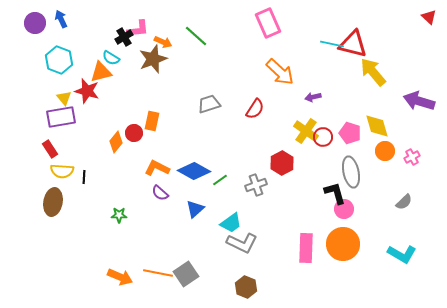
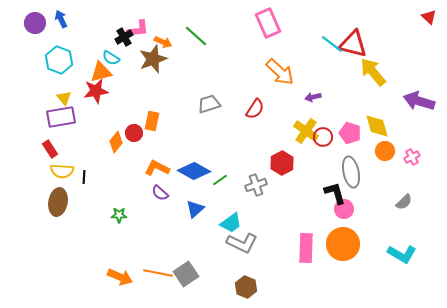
cyan line at (332, 44): rotated 25 degrees clockwise
red star at (87, 91): moved 9 px right; rotated 25 degrees counterclockwise
brown ellipse at (53, 202): moved 5 px right
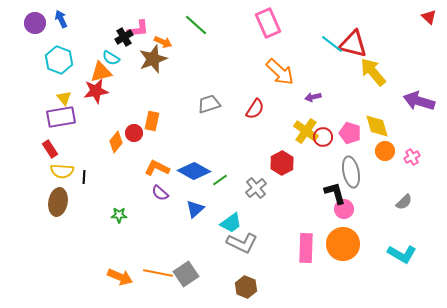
green line at (196, 36): moved 11 px up
gray cross at (256, 185): moved 3 px down; rotated 20 degrees counterclockwise
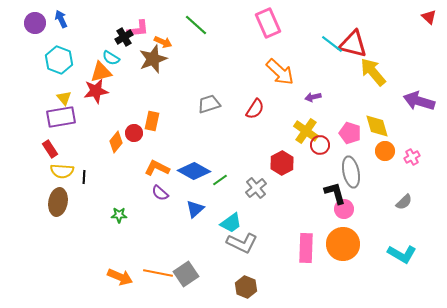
red circle at (323, 137): moved 3 px left, 8 px down
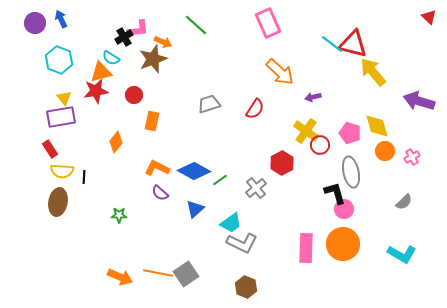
red circle at (134, 133): moved 38 px up
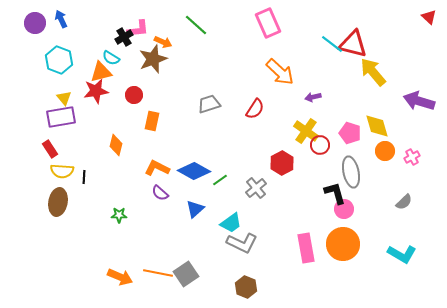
orange diamond at (116, 142): moved 3 px down; rotated 25 degrees counterclockwise
pink rectangle at (306, 248): rotated 12 degrees counterclockwise
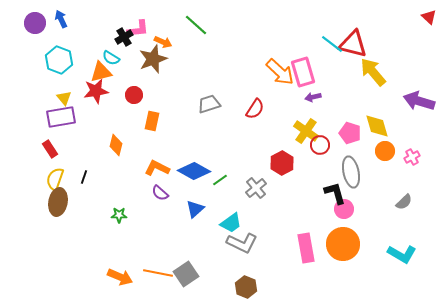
pink rectangle at (268, 23): moved 35 px right, 49 px down; rotated 8 degrees clockwise
yellow semicircle at (62, 171): moved 7 px left, 8 px down; rotated 105 degrees clockwise
black line at (84, 177): rotated 16 degrees clockwise
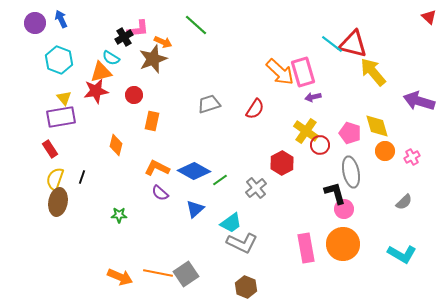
black line at (84, 177): moved 2 px left
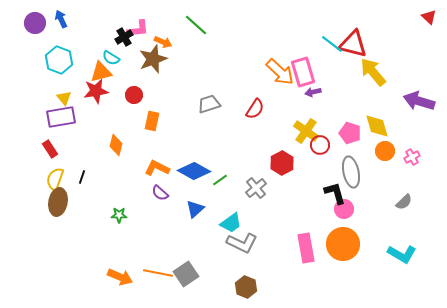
purple arrow at (313, 97): moved 5 px up
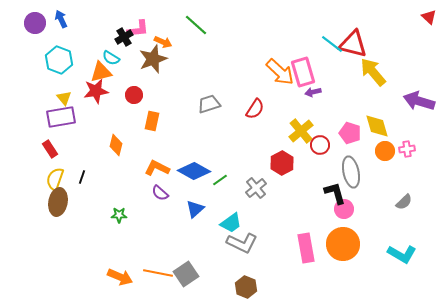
yellow cross at (306, 131): moved 5 px left; rotated 15 degrees clockwise
pink cross at (412, 157): moved 5 px left, 8 px up; rotated 21 degrees clockwise
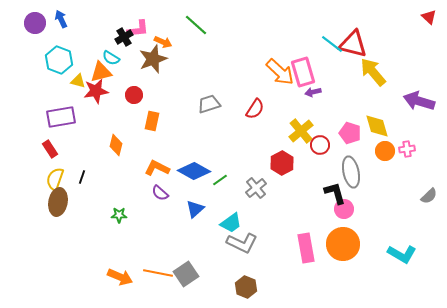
yellow triangle at (64, 98): moved 14 px right, 17 px up; rotated 35 degrees counterclockwise
gray semicircle at (404, 202): moved 25 px right, 6 px up
